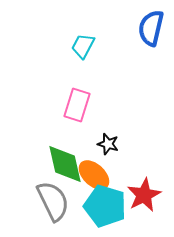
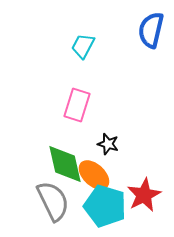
blue semicircle: moved 2 px down
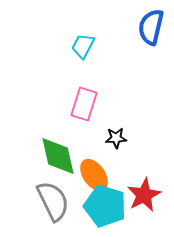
blue semicircle: moved 3 px up
pink rectangle: moved 7 px right, 1 px up
black star: moved 8 px right, 6 px up; rotated 20 degrees counterclockwise
green diamond: moved 7 px left, 8 px up
orange ellipse: rotated 12 degrees clockwise
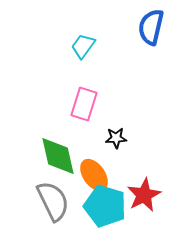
cyan trapezoid: rotated 8 degrees clockwise
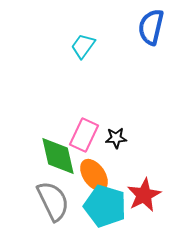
pink rectangle: moved 31 px down; rotated 8 degrees clockwise
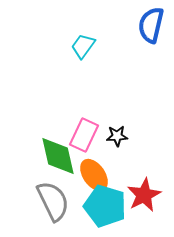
blue semicircle: moved 2 px up
black star: moved 1 px right, 2 px up
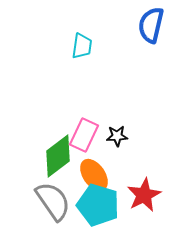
cyan trapezoid: moved 1 px left; rotated 152 degrees clockwise
green diamond: rotated 66 degrees clockwise
gray semicircle: rotated 9 degrees counterclockwise
cyan pentagon: moved 7 px left, 1 px up
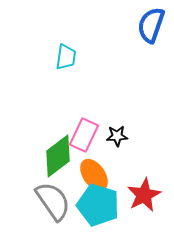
blue semicircle: rotated 6 degrees clockwise
cyan trapezoid: moved 16 px left, 11 px down
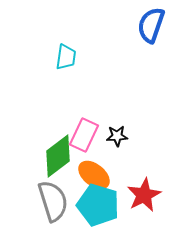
orange ellipse: rotated 16 degrees counterclockwise
gray semicircle: rotated 18 degrees clockwise
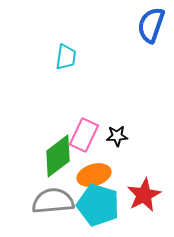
orange ellipse: rotated 56 degrees counterclockwise
gray semicircle: rotated 78 degrees counterclockwise
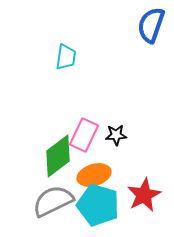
black star: moved 1 px left, 1 px up
gray semicircle: rotated 21 degrees counterclockwise
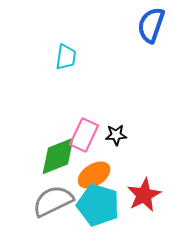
green diamond: rotated 15 degrees clockwise
orange ellipse: rotated 16 degrees counterclockwise
